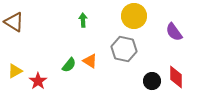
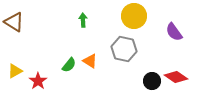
red diamond: rotated 55 degrees counterclockwise
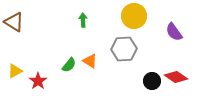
gray hexagon: rotated 15 degrees counterclockwise
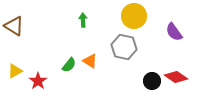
brown triangle: moved 4 px down
gray hexagon: moved 2 px up; rotated 15 degrees clockwise
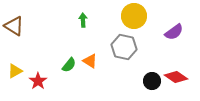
purple semicircle: rotated 90 degrees counterclockwise
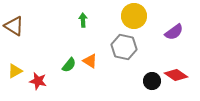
red diamond: moved 2 px up
red star: rotated 24 degrees counterclockwise
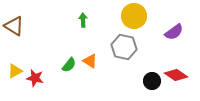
red star: moved 3 px left, 3 px up
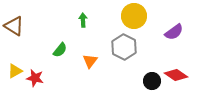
gray hexagon: rotated 15 degrees clockwise
orange triangle: rotated 35 degrees clockwise
green semicircle: moved 9 px left, 15 px up
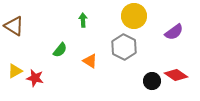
orange triangle: rotated 35 degrees counterclockwise
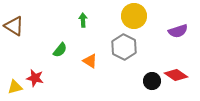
purple semicircle: moved 4 px right, 1 px up; rotated 18 degrees clockwise
yellow triangle: moved 16 px down; rotated 14 degrees clockwise
